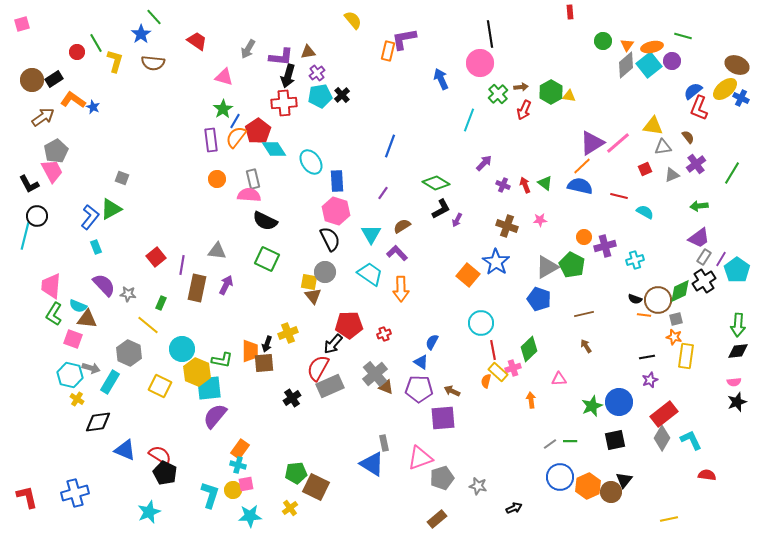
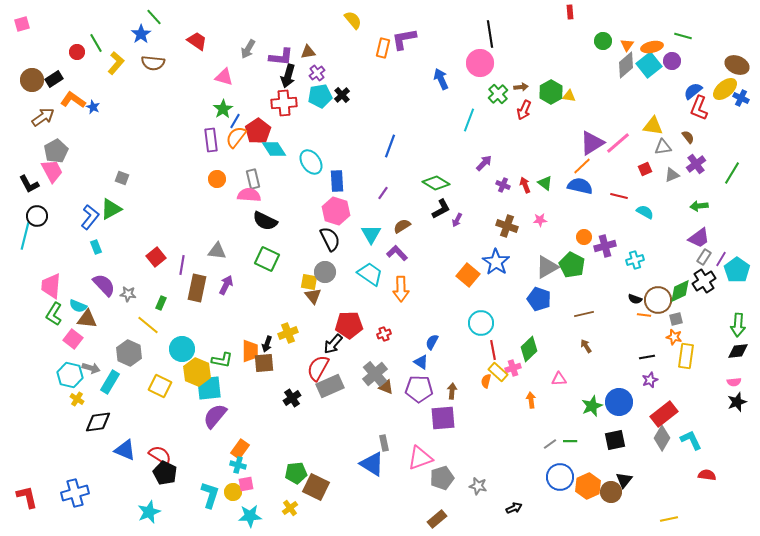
orange rectangle at (388, 51): moved 5 px left, 3 px up
yellow L-shape at (115, 61): moved 1 px right, 2 px down; rotated 25 degrees clockwise
pink square at (73, 339): rotated 18 degrees clockwise
brown arrow at (452, 391): rotated 70 degrees clockwise
yellow circle at (233, 490): moved 2 px down
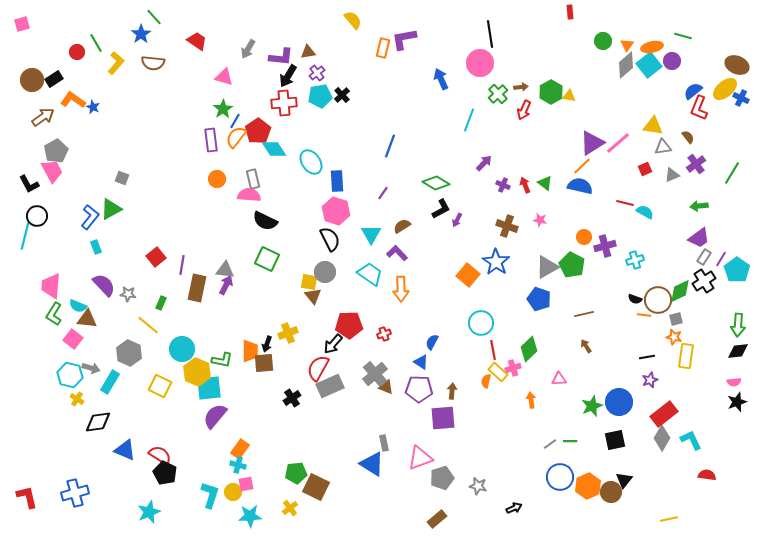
black arrow at (288, 76): rotated 15 degrees clockwise
red line at (619, 196): moved 6 px right, 7 px down
pink star at (540, 220): rotated 16 degrees clockwise
gray triangle at (217, 251): moved 8 px right, 19 px down
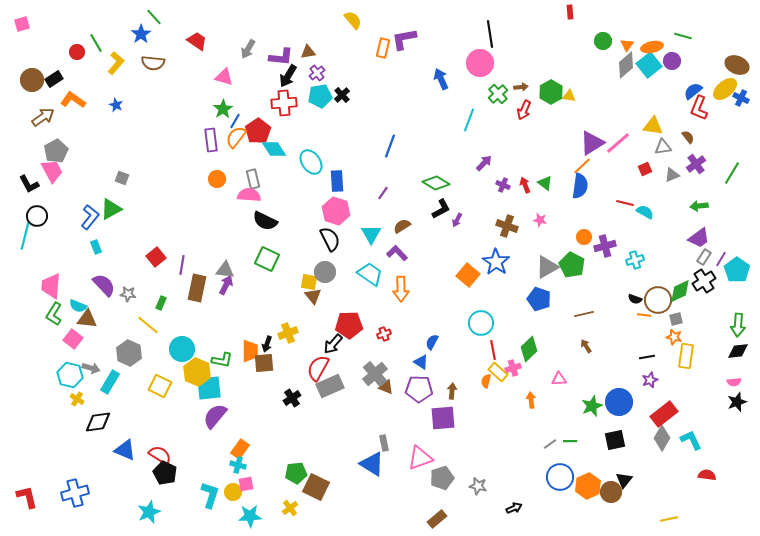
blue star at (93, 107): moved 23 px right, 2 px up
blue semicircle at (580, 186): rotated 85 degrees clockwise
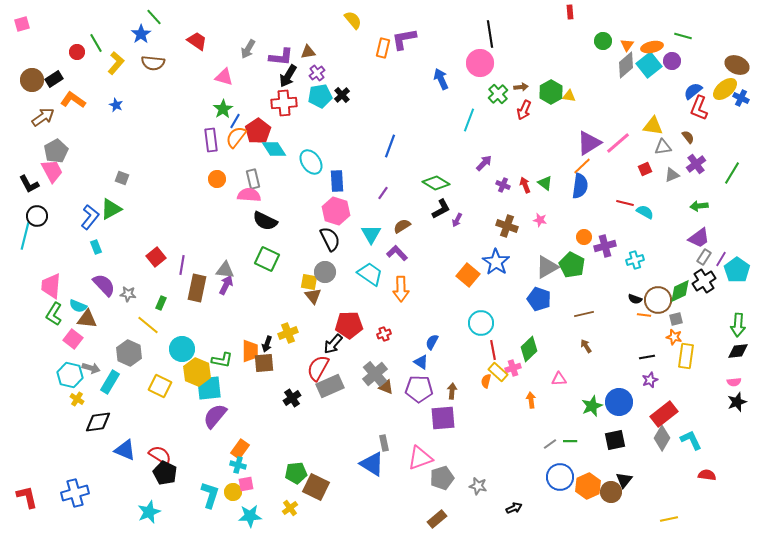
purple triangle at (592, 143): moved 3 px left
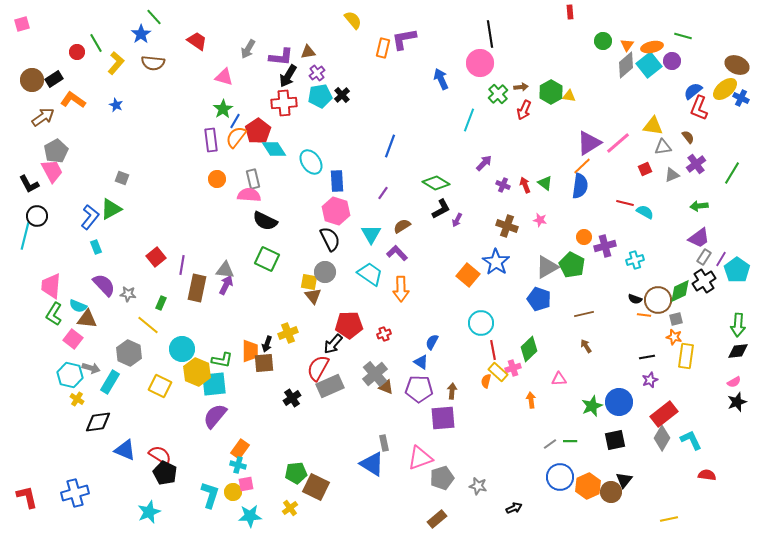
pink semicircle at (734, 382): rotated 24 degrees counterclockwise
cyan square at (209, 388): moved 5 px right, 4 px up
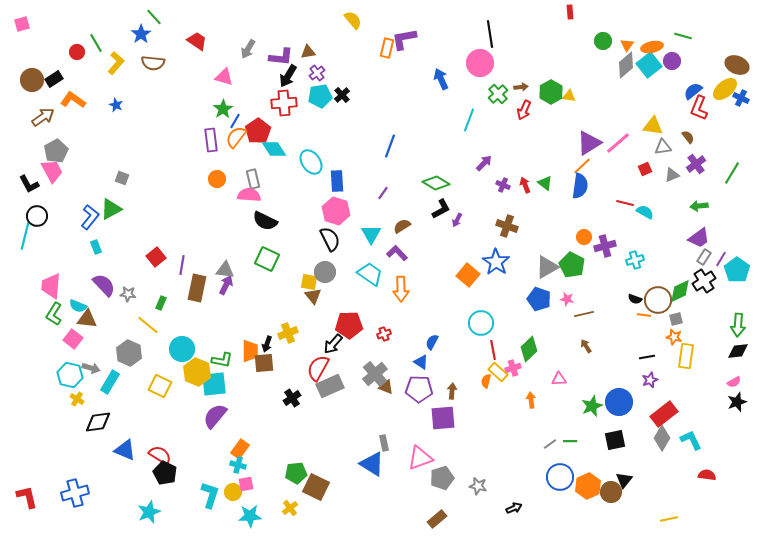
orange rectangle at (383, 48): moved 4 px right
pink star at (540, 220): moved 27 px right, 79 px down
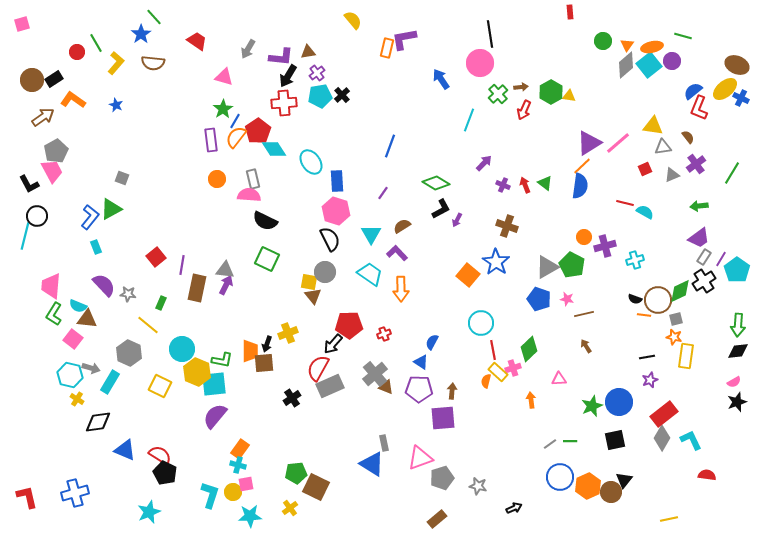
blue arrow at (441, 79): rotated 10 degrees counterclockwise
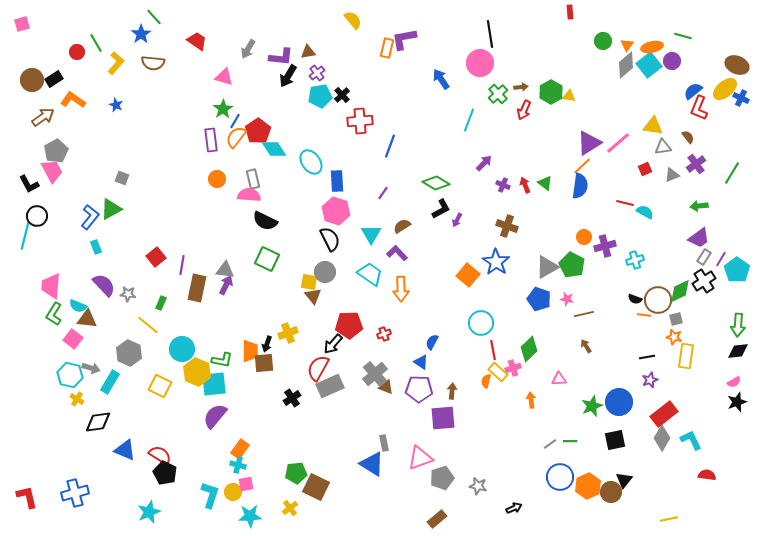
red cross at (284, 103): moved 76 px right, 18 px down
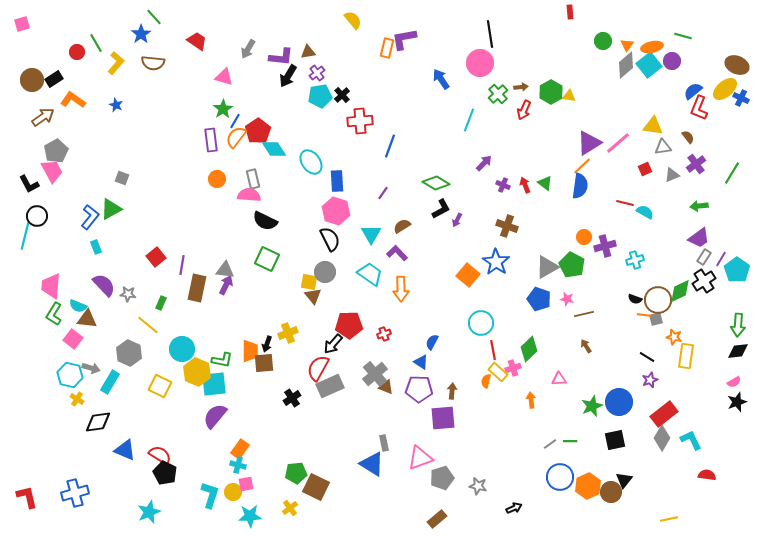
gray square at (676, 319): moved 20 px left
black line at (647, 357): rotated 42 degrees clockwise
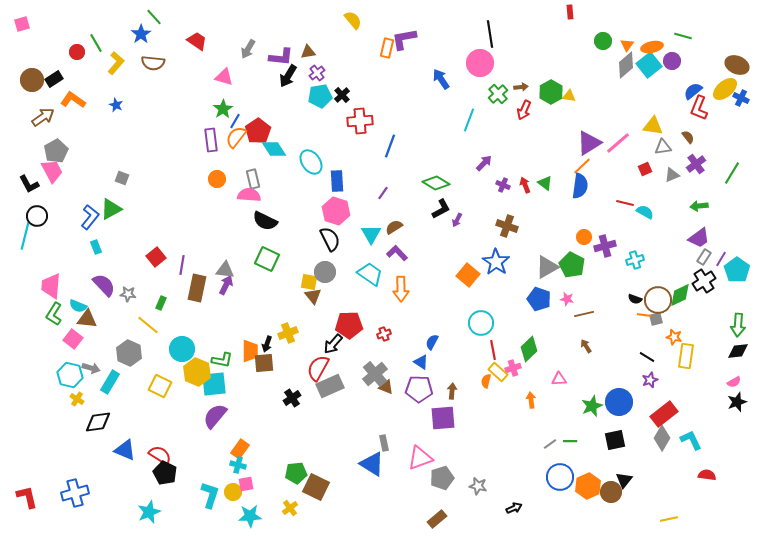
brown semicircle at (402, 226): moved 8 px left, 1 px down
green diamond at (680, 291): moved 4 px down
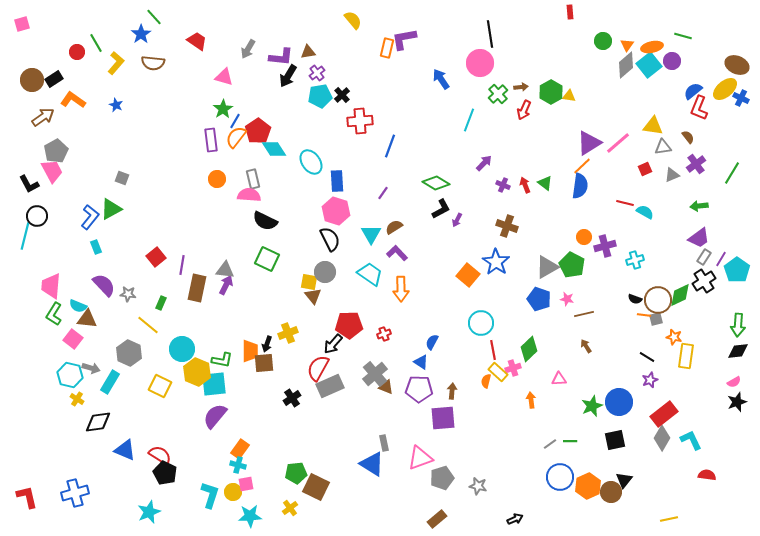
black arrow at (514, 508): moved 1 px right, 11 px down
